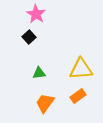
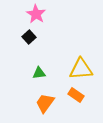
orange rectangle: moved 2 px left, 1 px up; rotated 70 degrees clockwise
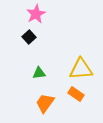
pink star: rotated 12 degrees clockwise
orange rectangle: moved 1 px up
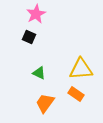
black square: rotated 24 degrees counterclockwise
green triangle: rotated 32 degrees clockwise
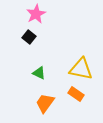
black square: rotated 16 degrees clockwise
yellow triangle: rotated 15 degrees clockwise
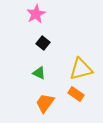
black square: moved 14 px right, 6 px down
yellow triangle: rotated 25 degrees counterclockwise
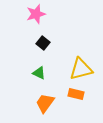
pink star: rotated 12 degrees clockwise
orange rectangle: rotated 21 degrees counterclockwise
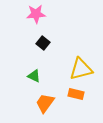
pink star: rotated 12 degrees clockwise
green triangle: moved 5 px left, 3 px down
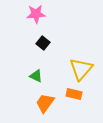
yellow triangle: rotated 35 degrees counterclockwise
green triangle: moved 2 px right
orange rectangle: moved 2 px left
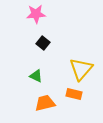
orange trapezoid: rotated 40 degrees clockwise
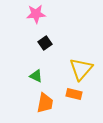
black square: moved 2 px right; rotated 16 degrees clockwise
orange trapezoid: rotated 115 degrees clockwise
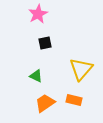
pink star: moved 2 px right; rotated 24 degrees counterclockwise
black square: rotated 24 degrees clockwise
orange rectangle: moved 6 px down
orange trapezoid: rotated 135 degrees counterclockwise
